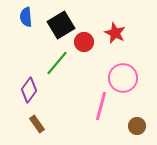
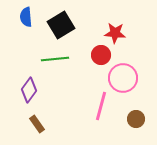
red star: rotated 20 degrees counterclockwise
red circle: moved 17 px right, 13 px down
green line: moved 2 px left, 4 px up; rotated 44 degrees clockwise
brown circle: moved 1 px left, 7 px up
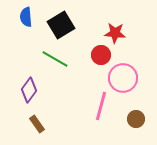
green line: rotated 36 degrees clockwise
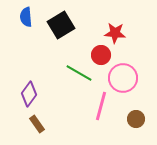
green line: moved 24 px right, 14 px down
purple diamond: moved 4 px down
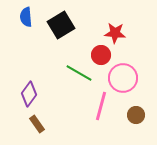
brown circle: moved 4 px up
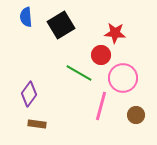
brown rectangle: rotated 48 degrees counterclockwise
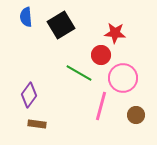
purple diamond: moved 1 px down
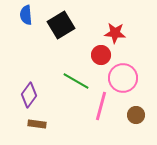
blue semicircle: moved 2 px up
green line: moved 3 px left, 8 px down
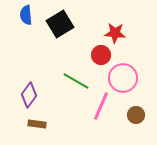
black square: moved 1 px left, 1 px up
pink line: rotated 8 degrees clockwise
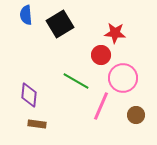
purple diamond: rotated 30 degrees counterclockwise
